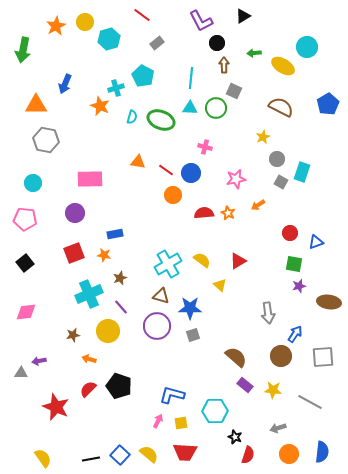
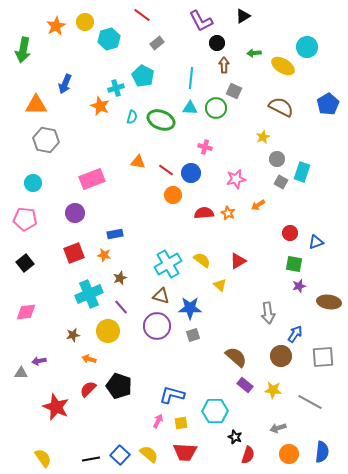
pink rectangle at (90, 179): moved 2 px right; rotated 20 degrees counterclockwise
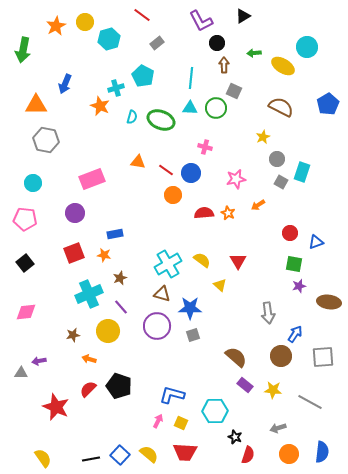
red triangle at (238, 261): rotated 30 degrees counterclockwise
brown triangle at (161, 296): moved 1 px right, 2 px up
yellow square at (181, 423): rotated 32 degrees clockwise
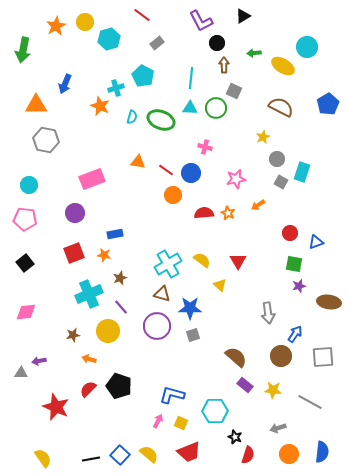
cyan circle at (33, 183): moved 4 px left, 2 px down
red trapezoid at (185, 452): moved 4 px right; rotated 25 degrees counterclockwise
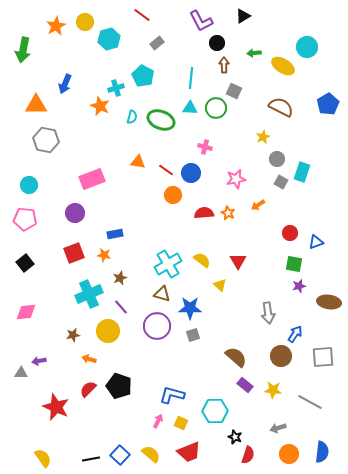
yellow semicircle at (149, 454): moved 2 px right
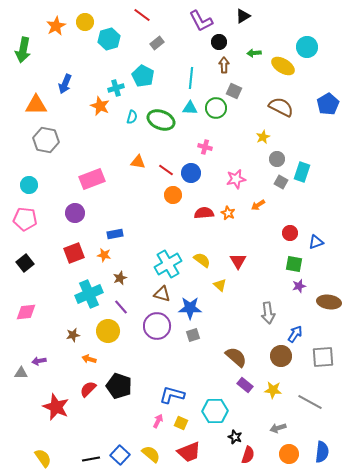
black circle at (217, 43): moved 2 px right, 1 px up
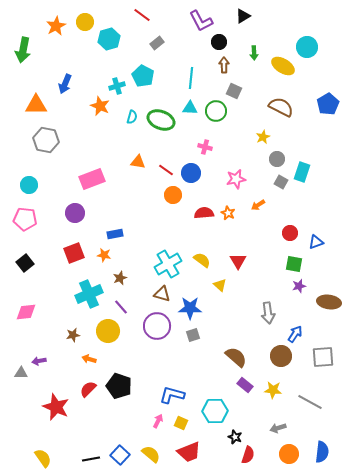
green arrow at (254, 53): rotated 88 degrees counterclockwise
cyan cross at (116, 88): moved 1 px right, 2 px up
green circle at (216, 108): moved 3 px down
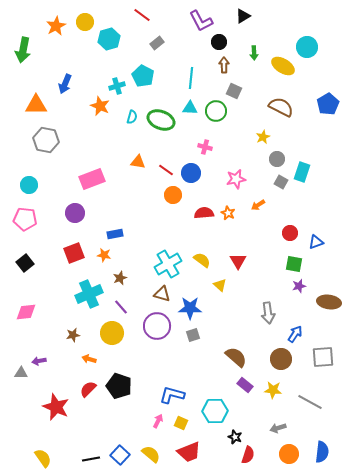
yellow circle at (108, 331): moved 4 px right, 2 px down
brown circle at (281, 356): moved 3 px down
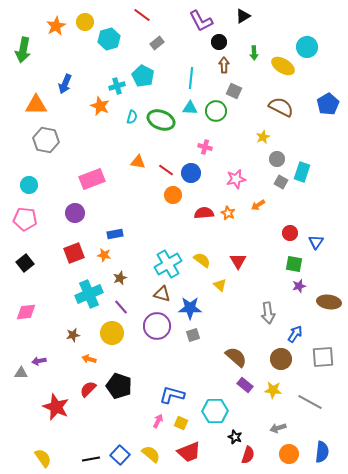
blue triangle at (316, 242): rotated 35 degrees counterclockwise
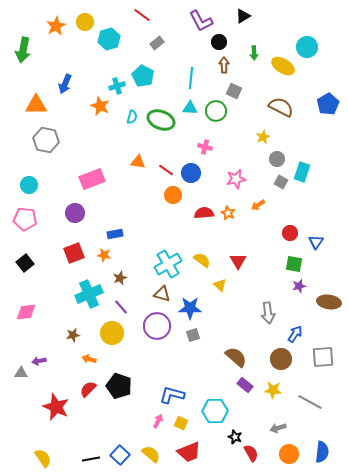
red semicircle at (248, 455): moved 3 px right, 2 px up; rotated 48 degrees counterclockwise
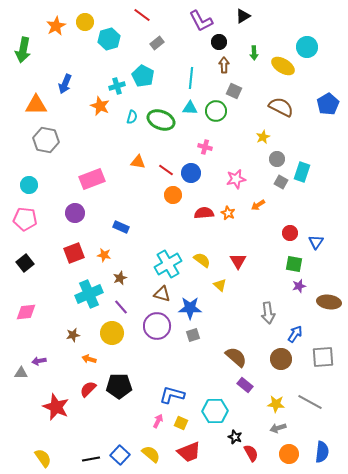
blue rectangle at (115, 234): moved 6 px right, 7 px up; rotated 35 degrees clockwise
black pentagon at (119, 386): rotated 20 degrees counterclockwise
yellow star at (273, 390): moved 3 px right, 14 px down
